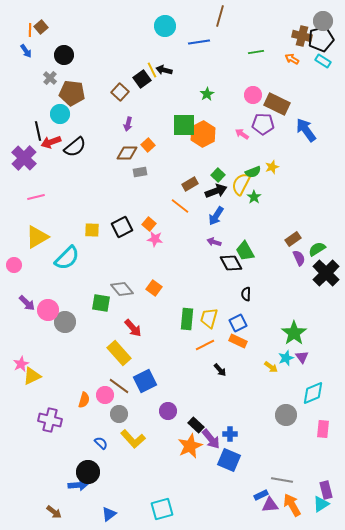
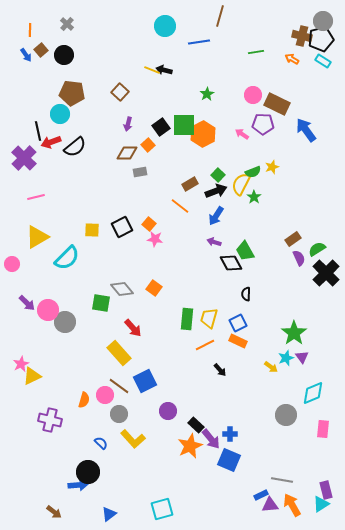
brown square at (41, 27): moved 23 px down
blue arrow at (26, 51): moved 4 px down
yellow line at (152, 70): rotated 42 degrees counterclockwise
gray cross at (50, 78): moved 17 px right, 54 px up
black square at (142, 79): moved 19 px right, 48 px down
pink circle at (14, 265): moved 2 px left, 1 px up
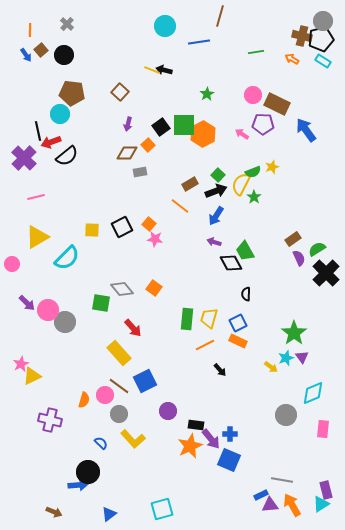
black semicircle at (75, 147): moved 8 px left, 9 px down
black rectangle at (196, 425): rotated 35 degrees counterclockwise
brown arrow at (54, 512): rotated 14 degrees counterclockwise
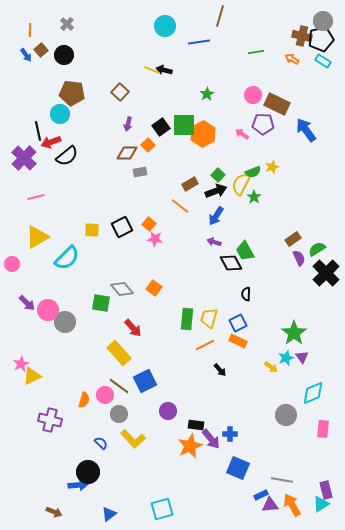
blue square at (229, 460): moved 9 px right, 8 px down
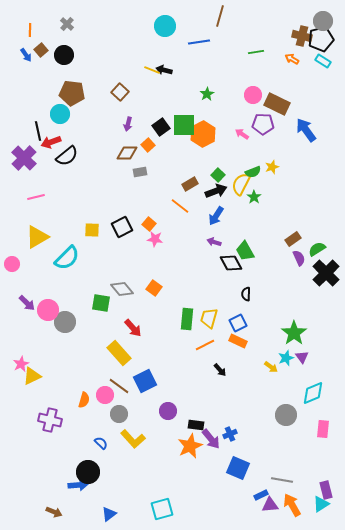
blue cross at (230, 434): rotated 24 degrees counterclockwise
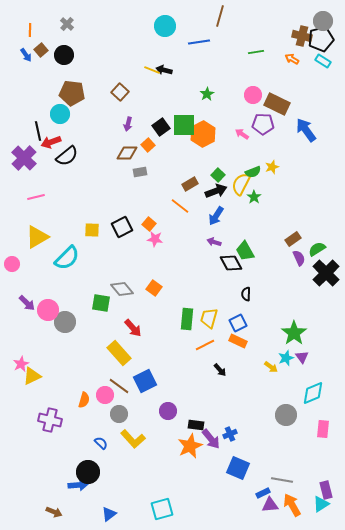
blue rectangle at (261, 495): moved 2 px right, 2 px up
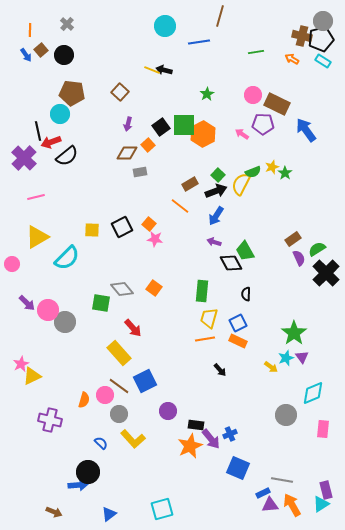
green star at (254, 197): moved 31 px right, 24 px up
green rectangle at (187, 319): moved 15 px right, 28 px up
orange line at (205, 345): moved 6 px up; rotated 18 degrees clockwise
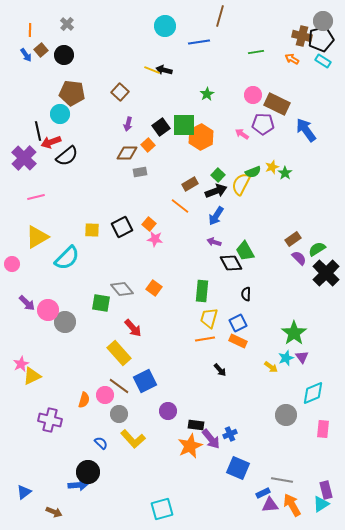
orange hexagon at (203, 134): moved 2 px left, 3 px down
purple semicircle at (299, 258): rotated 21 degrees counterclockwise
blue triangle at (109, 514): moved 85 px left, 22 px up
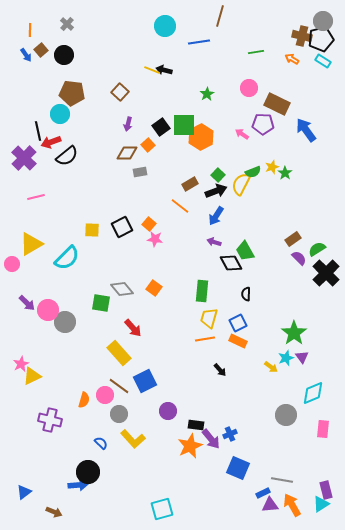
pink circle at (253, 95): moved 4 px left, 7 px up
yellow triangle at (37, 237): moved 6 px left, 7 px down
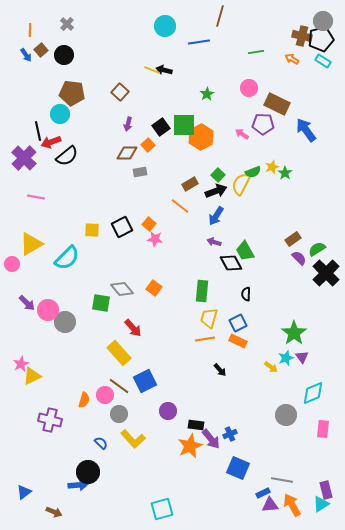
pink line at (36, 197): rotated 24 degrees clockwise
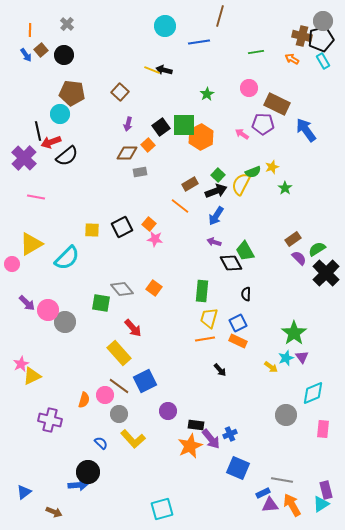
cyan rectangle at (323, 61): rotated 28 degrees clockwise
green star at (285, 173): moved 15 px down
